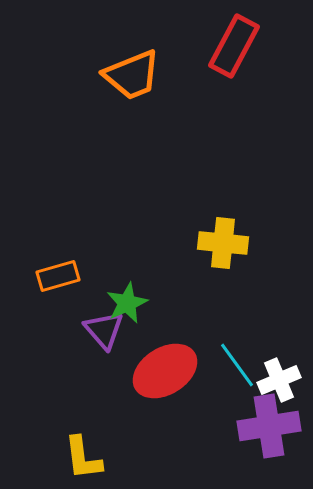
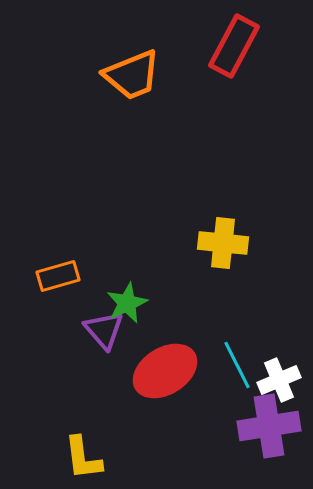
cyan line: rotated 9 degrees clockwise
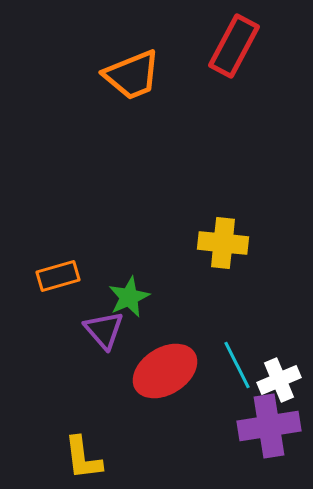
green star: moved 2 px right, 6 px up
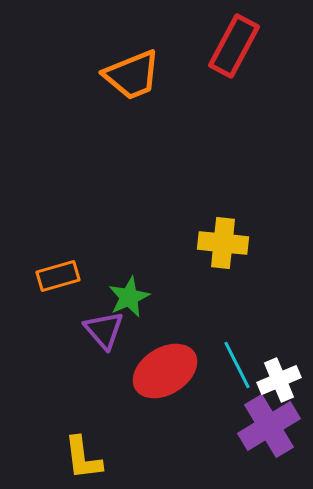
purple cross: rotated 22 degrees counterclockwise
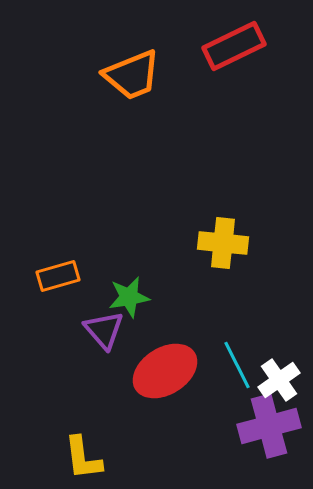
red rectangle: rotated 36 degrees clockwise
green star: rotated 15 degrees clockwise
white cross: rotated 12 degrees counterclockwise
purple cross: rotated 16 degrees clockwise
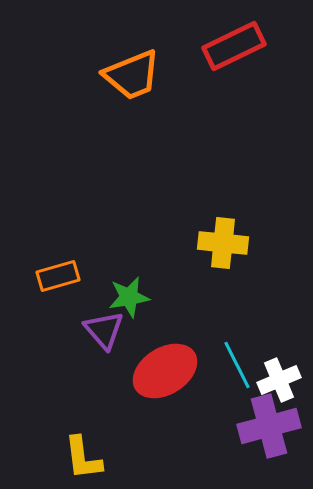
white cross: rotated 12 degrees clockwise
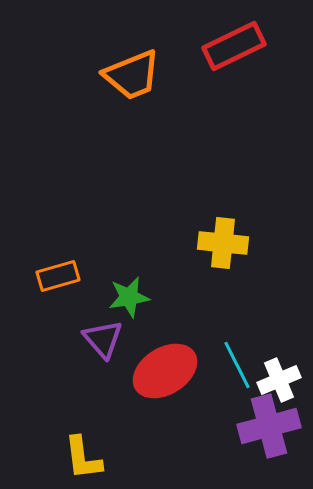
purple triangle: moved 1 px left, 9 px down
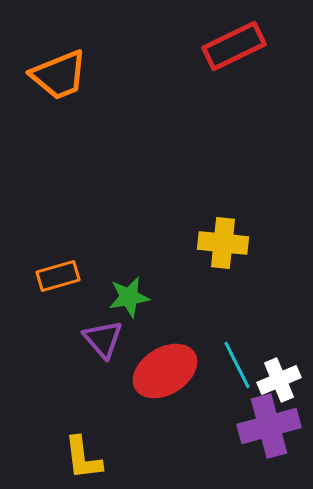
orange trapezoid: moved 73 px left
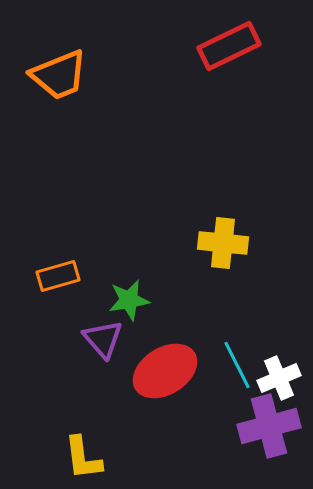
red rectangle: moved 5 px left
green star: moved 3 px down
white cross: moved 2 px up
